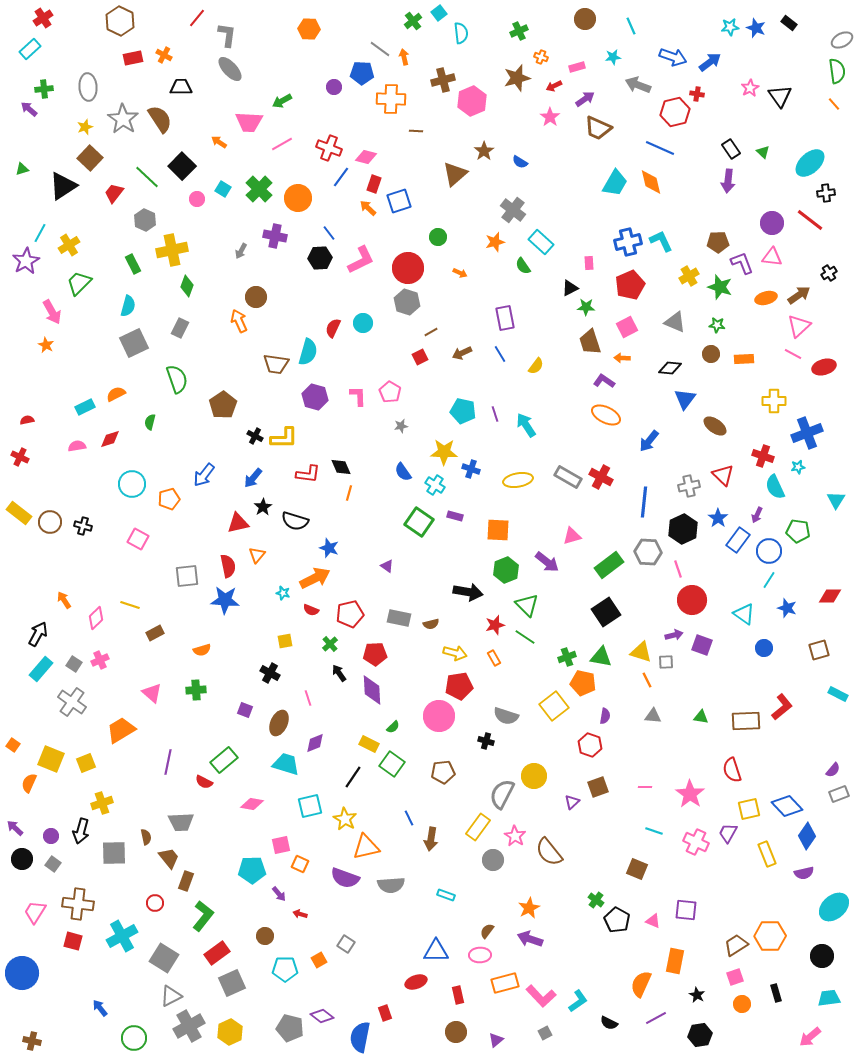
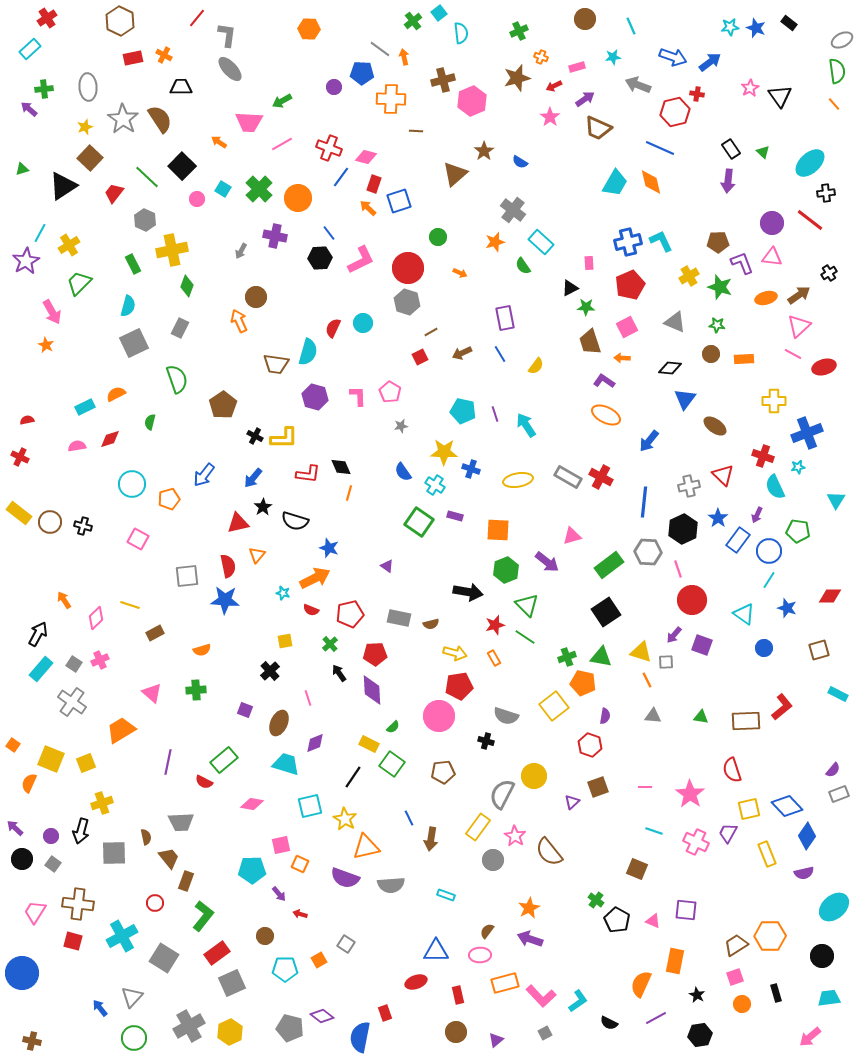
red cross at (43, 18): moved 4 px right
purple arrow at (674, 635): rotated 144 degrees clockwise
black cross at (270, 673): moved 2 px up; rotated 18 degrees clockwise
gray triangle at (171, 996): moved 39 px left, 1 px down; rotated 20 degrees counterclockwise
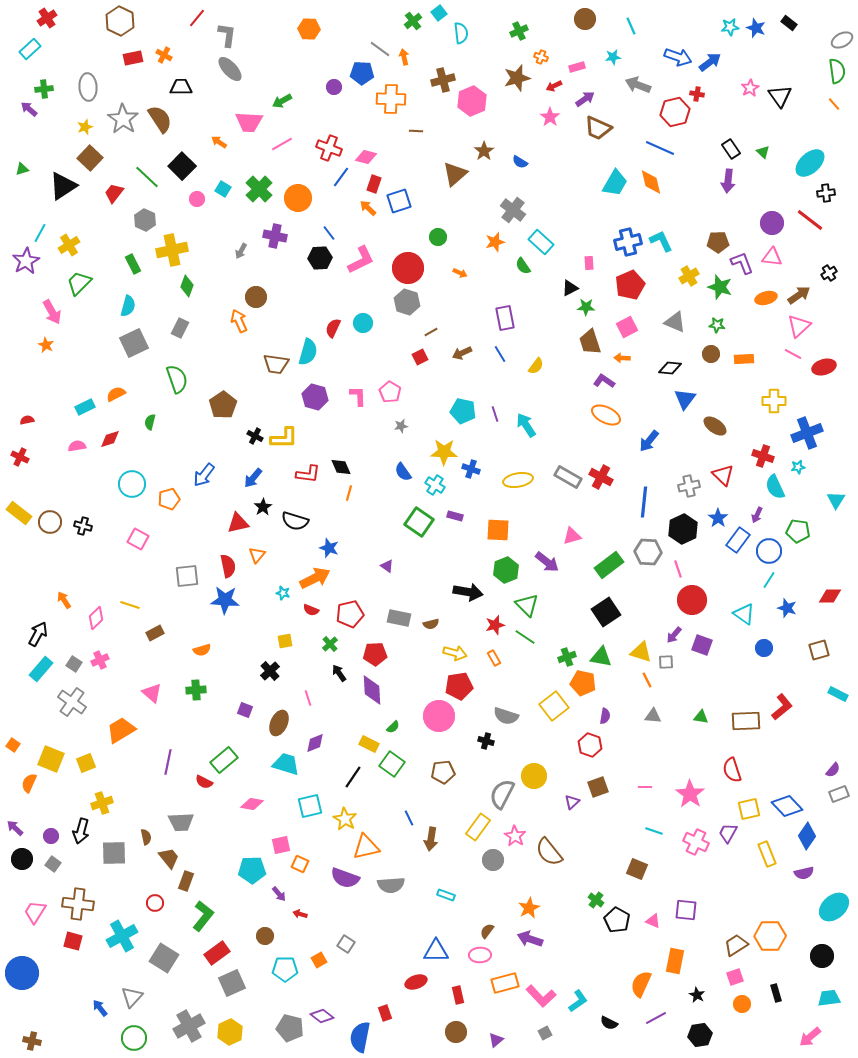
blue arrow at (673, 57): moved 5 px right
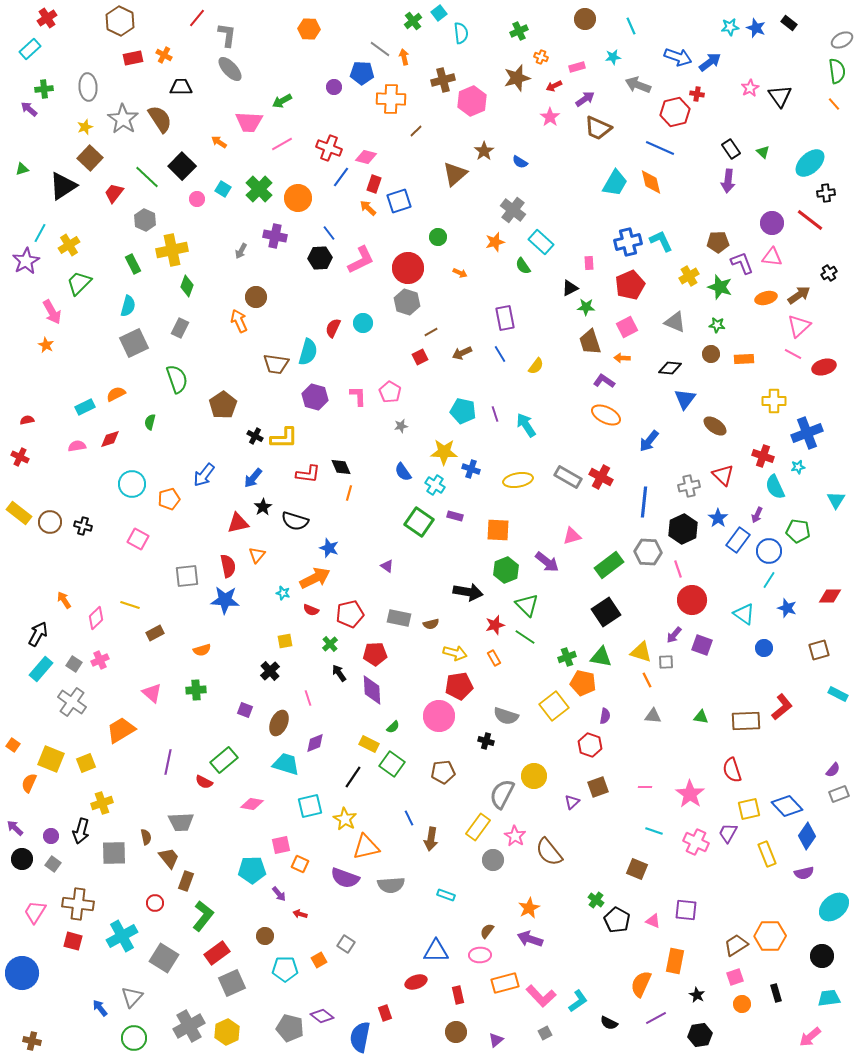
brown line at (416, 131): rotated 48 degrees counterclockwise
yellow hexagon at (230, 1032): moved 3 px left
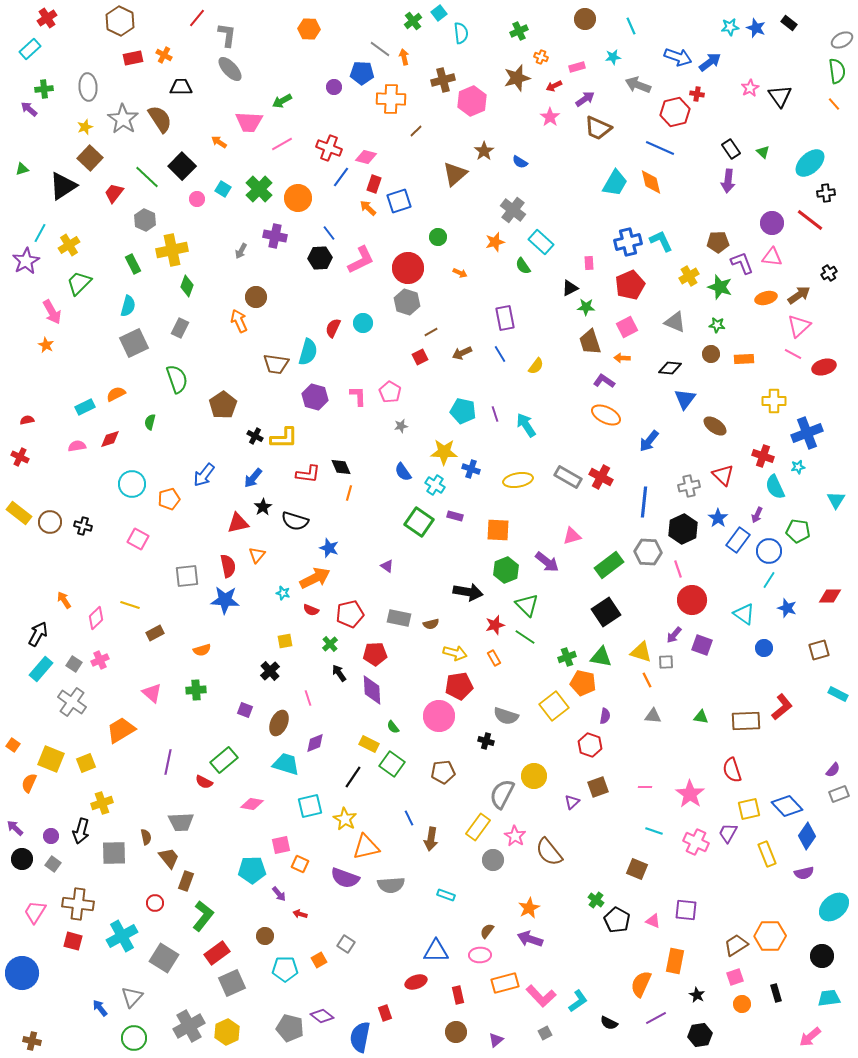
green semicircle at (393, 727): rotated 96 degrees clockwise
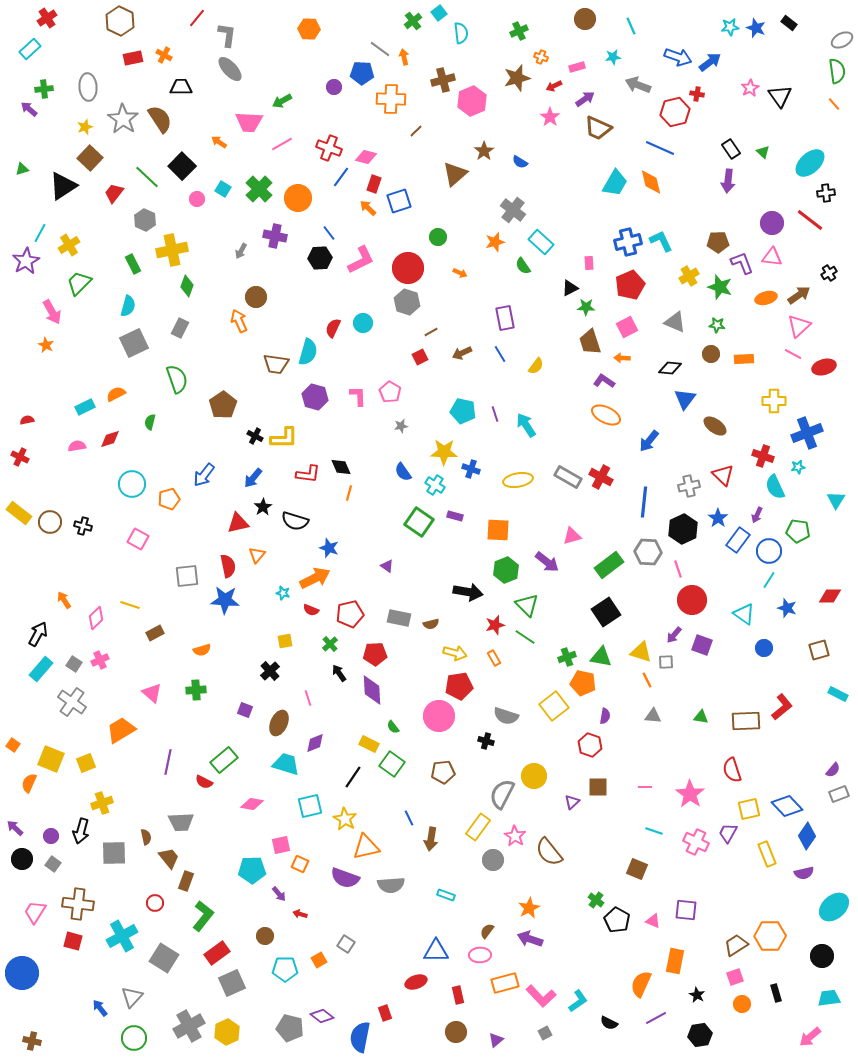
brown square at (598, 787): rotated 20 degrees clockwise
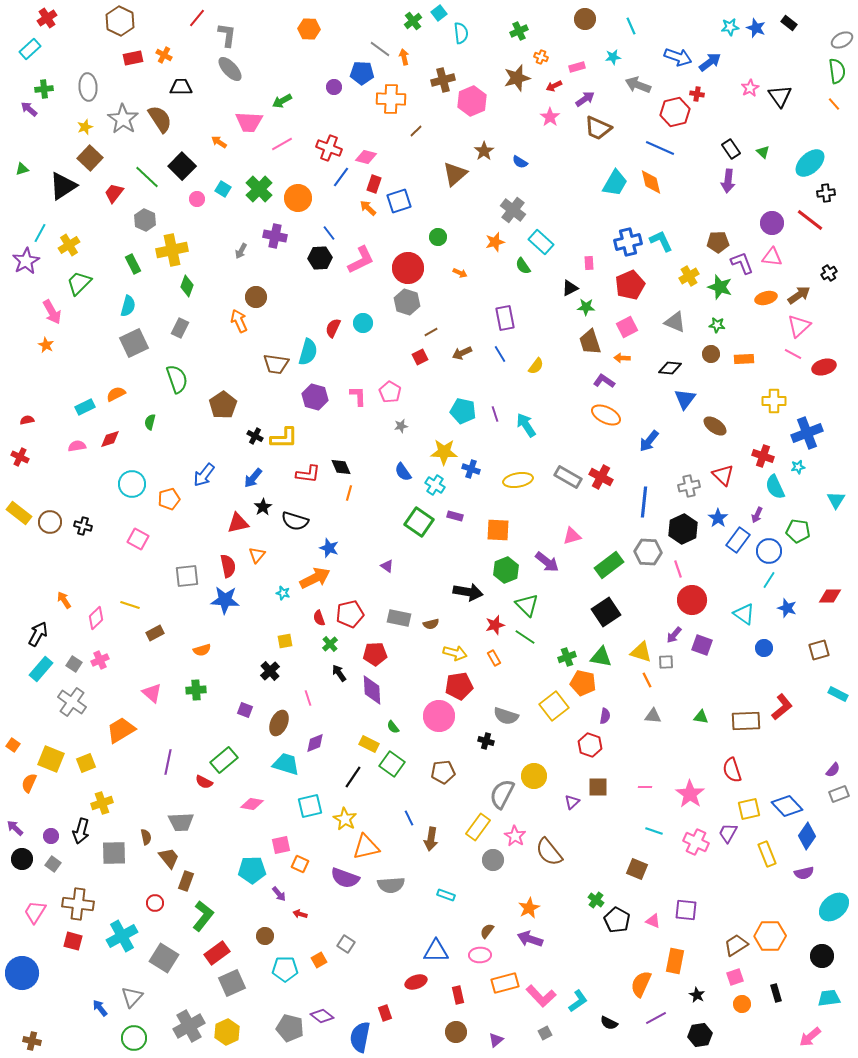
red semicircle at (311, 610): moved 8 px right, 8 px down; rotated 49 degrees clockwise
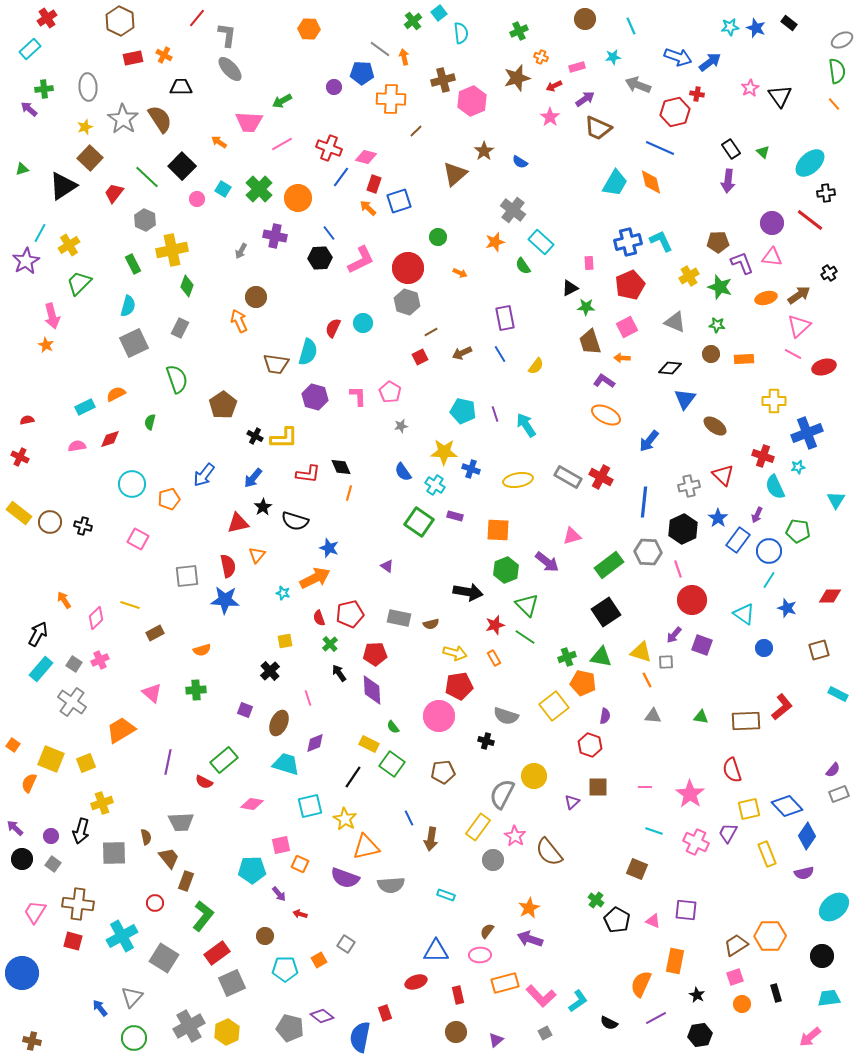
pink arrow at (52, 312): moved 4 px down; rotated 15 degrees clockwise
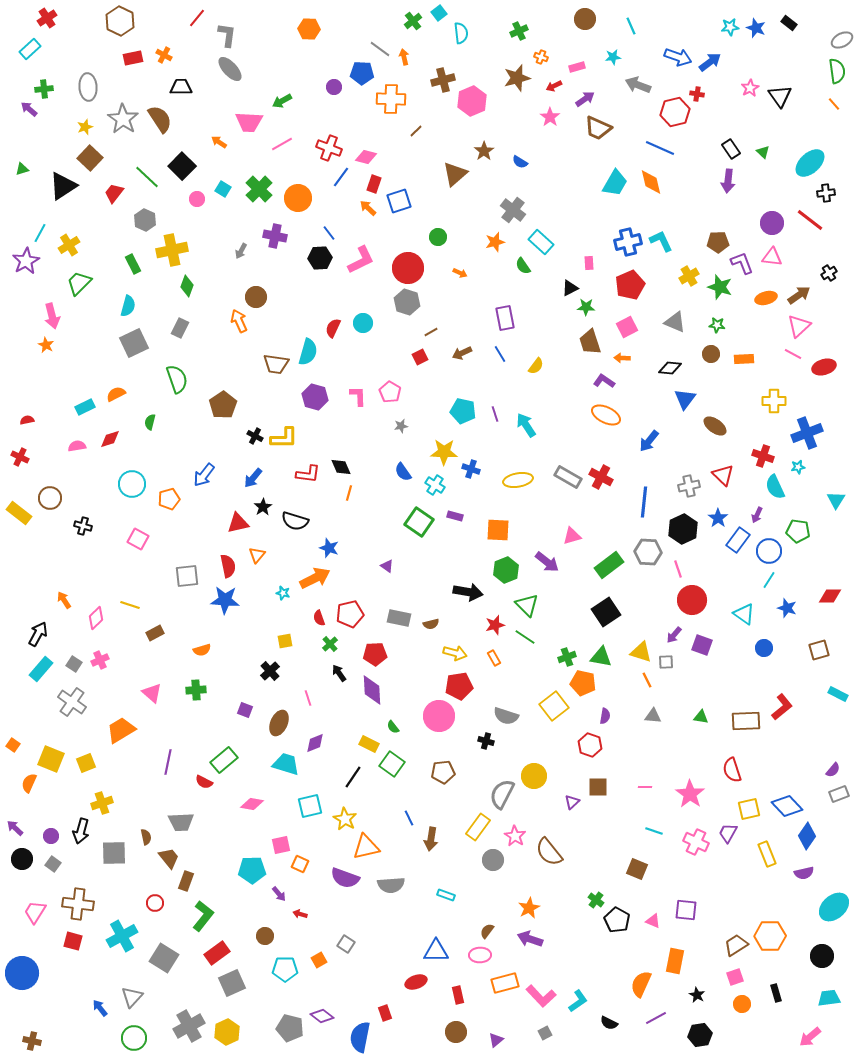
brown circle at (50, 522): moved 24 px up
